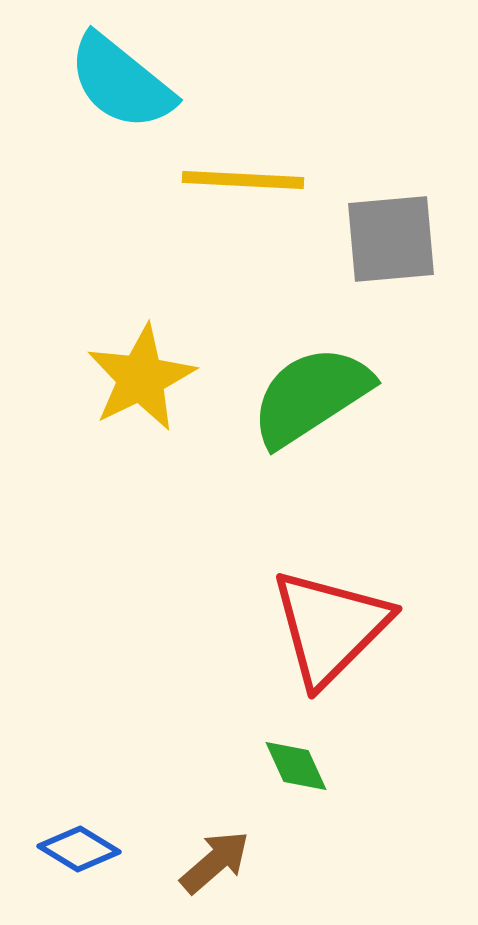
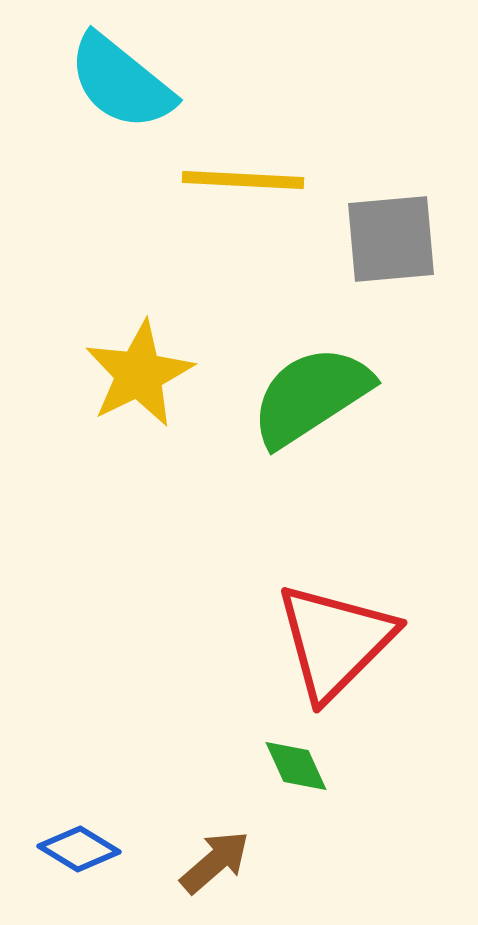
yellow star: moved 2 px left, 4 px up
red triangle: moved 5 px right, 14 px down
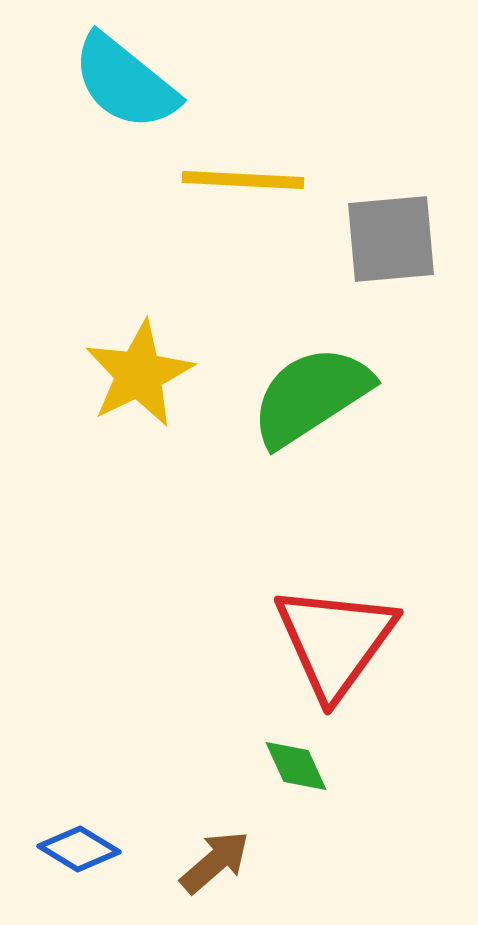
cyan semicircle: moved 4 px right
red triangle: rotated 9 degrees counterclockwise
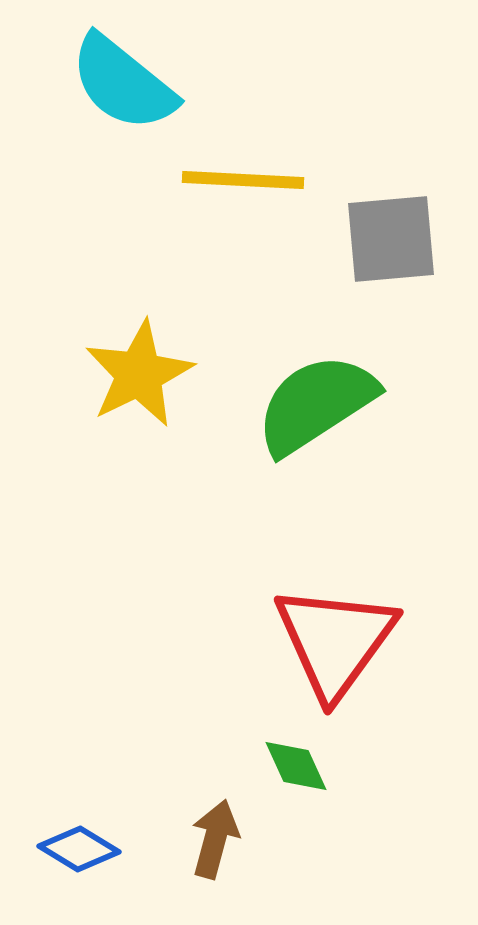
cyan semicircle: moved 2 px left, 1 px down
green semicircle: moved 5 px right, 8 px down
brown arrow: moved 23 px up; rotated 34 degrees counterclockwise
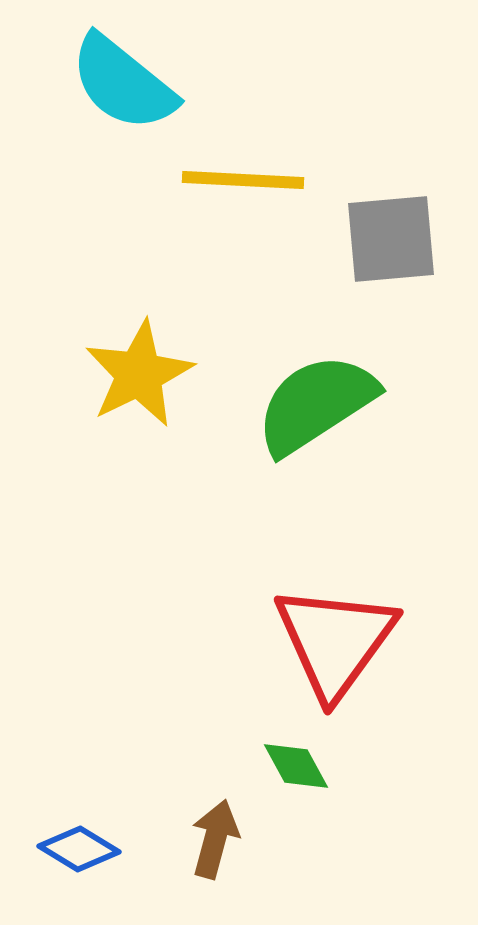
green diamond: rotated 4 degrees counterclockwise
